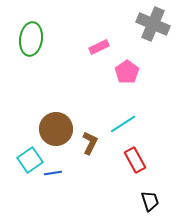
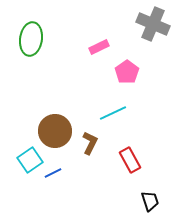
cyan line: moved 10 px left, 11 px up; rotated 8 degrees clockwise
brown circle: moved 1 px left, 2 px down
red rectangle: moved 5 px left
blue line: rotated 18 degrees counterclockwise
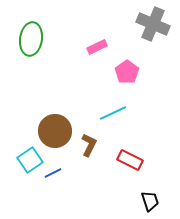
pink rectangle: moved 2 px left
brown L-shape: moved 1 px left, 2 px down
red rectangle: rotated 35 degrees counterclockwise
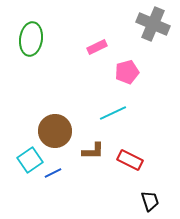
pink pentagon: rotated 20 degrees clockwise
brown L-shape: moved 4 px right, 6 px down; rotated 65 degrees clockwise
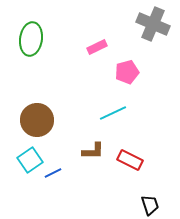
brown circle: moved 18 px left, 11 px up
black trapezoid: moved 4 px down
